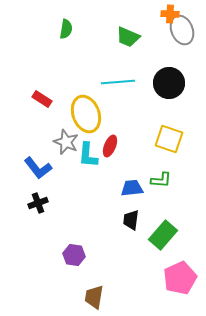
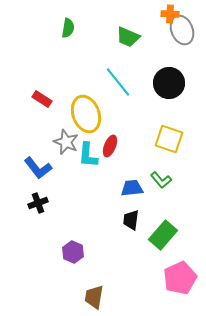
green semicircle: moved 2 px right, 1 px up
cyan line: rotated 56 degrees clockwise
green L-shape: rotated 45 degrees clockwise
purple hexagon: moved 1 px left, 3 px up; rotated 15 degrees clockwise
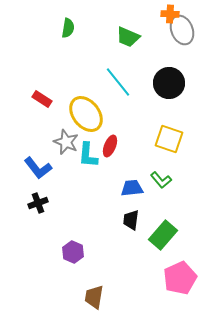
yellow ellipse: rotated 18 degrees counterclockwise
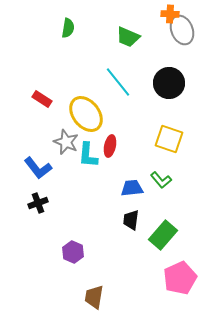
red ellipse: rotated 10 degrees counterclockwise
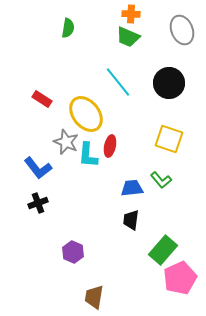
orange cross: moved 39 px left
green rectangle: moved 15 px down
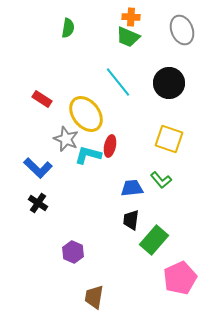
orange cross: moved 3 px down
gray star: moved 3 px up
cyan L-shape: rotated 100 degrees clockwise
blue L-shape: rotated 8 degrees counterclockwise
black cross: rotated 36 degrees counterclockwise
green rectangle: moved 9 px left, 10 px up
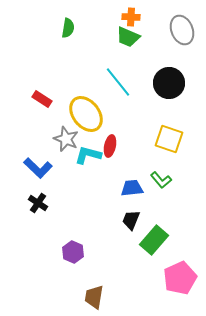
black trapezoid: rotated 15 degrees clockwise
